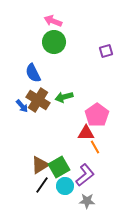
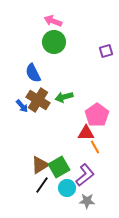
cyan circle: moved 2 px right, 2 px down
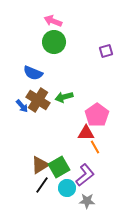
blue semicircle: rotated 42 degrees counterclockwise
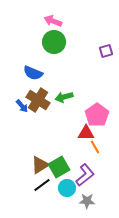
black line: rotated 18 degrees clockwise
